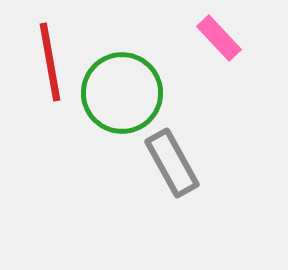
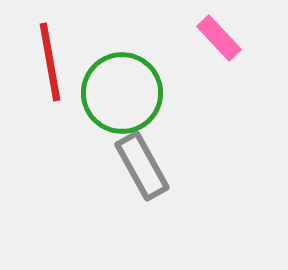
gray rectangle: moved 30 px left, 3 px down
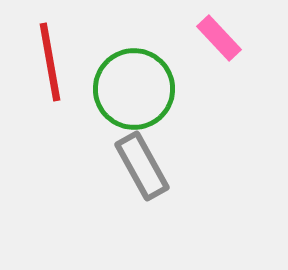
green circle: moved 12 px right, 4 px up
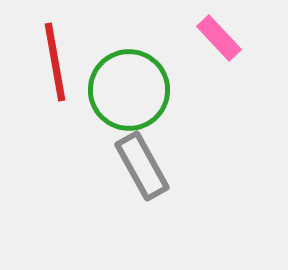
red line: moved 5 px right
green circle: moved 5 px left, 1 px down
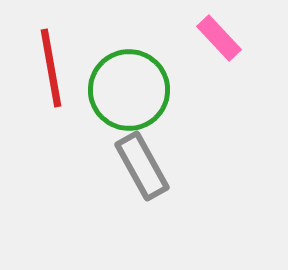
red line: moved 4 px left, 6 px down
